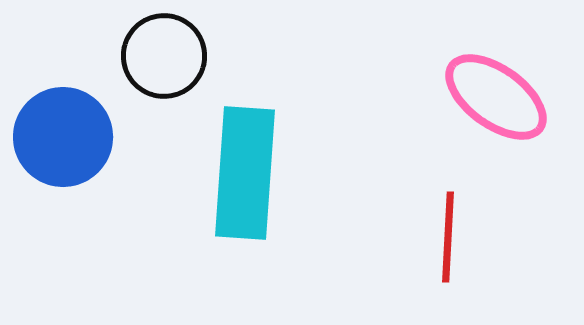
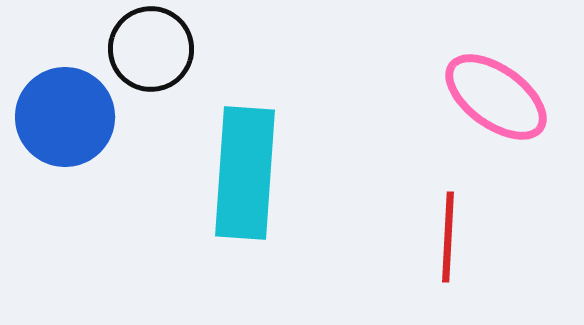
black circle: moved 13 px left, 7 px up
blue circle: moved 2 px right, 20 px up
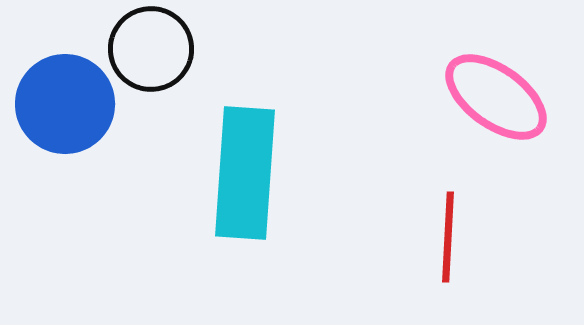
blue circle: moved 13 px up
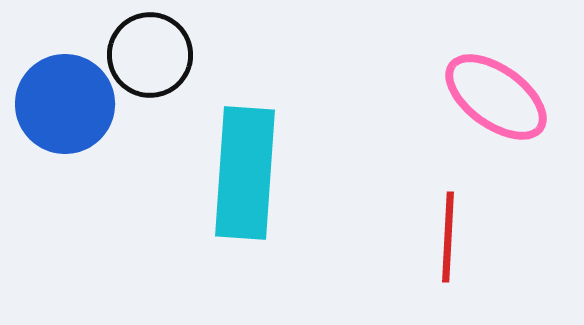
black circle: moved 1 px left, 6 px down
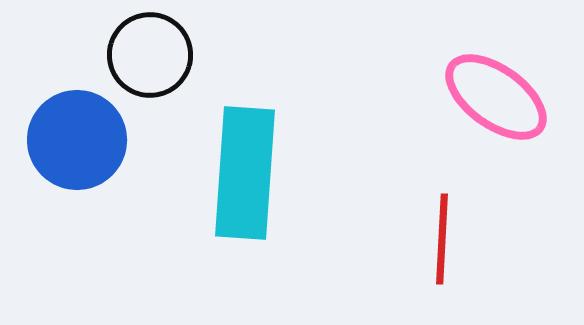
blue circle: moved 12 px right, 36 px down
red line: moved 6 px left, 2 px down
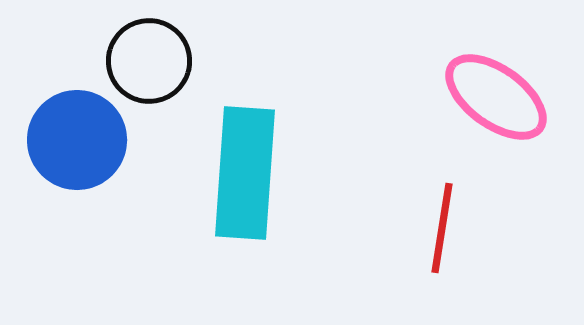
black circle: moved 1 px left, 6 px down
red line: moved 11 px up; rotated 6 degrees clockwise
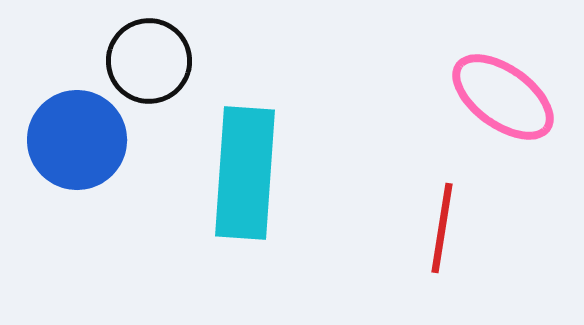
pink ellipse: moved 7 px right
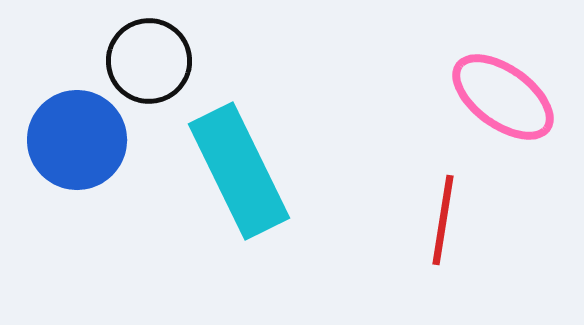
cyan rectangle: moved 6 px left, 2 px up; rotated 30 degrees counterclockwise
red line: moved 1 px right, 8 px up
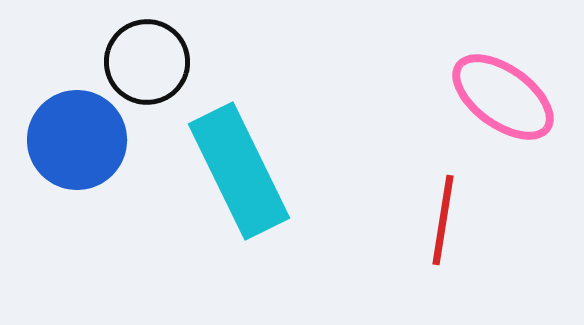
black circle: moved 2 px left, 1 px down
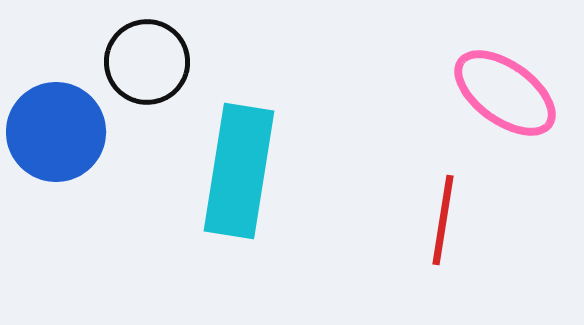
pink ellipse: moved 2 px right, 4 px up
blue circle: moved 21 px left, 8 px up
cyan rectangle: rotated 35 degrees clockwise
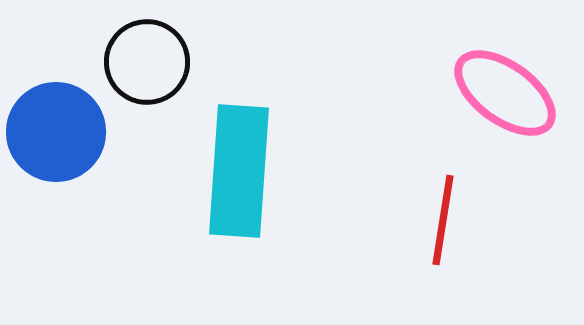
cyan rectangle: rotated 5 degrees counterclockwise
